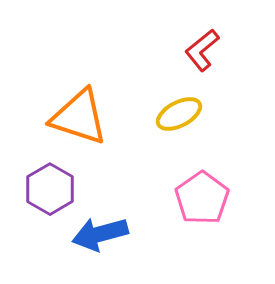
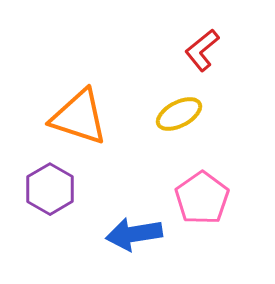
blue arrow: moved 34 px right; rotated 6 degrees clockwise
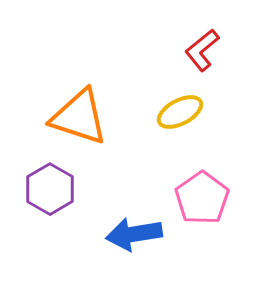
yellow ellipse: moved 1 px right, 2 px up
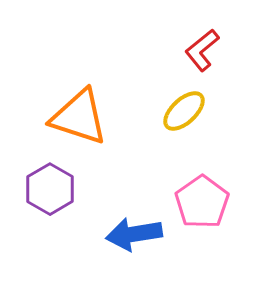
yellow ellipse: moved 4 px right, 1 px up; rotated 15 degrees counterclockwise
pink pentagon: moved 4 px down
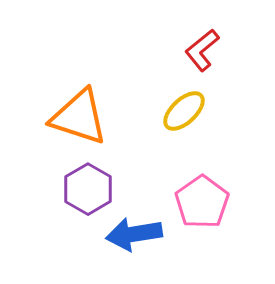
purple hexagon: moved 38 px right
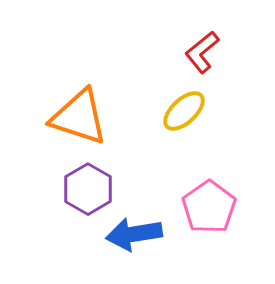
red L-shape: moved 2 px down
pink pentagon: moved 7 px right, 5 px down
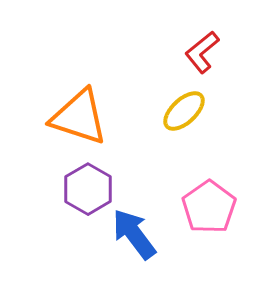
blue arrow: rotated 62 degrees clockwise
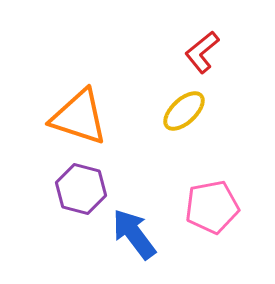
purple hexagon: moved 7 px left; rotated 15 degrees counterclockwise
pink pentagon: moved 3 px right; rotated 24 degrees clockwise
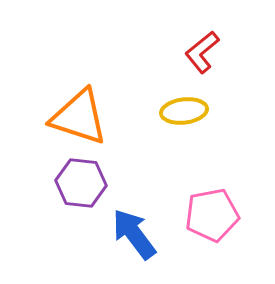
yellow ellipse: rotated 36 degrees clockwise
purple hexagon: moved 6 px up; rotated 9 degrees counterclockwise
pink pentagon: moved 8 px down
